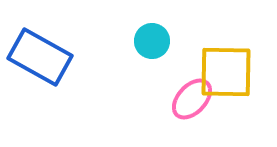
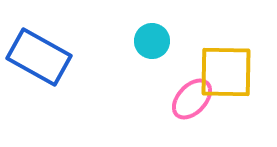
blue rectangle: moved 1 px left
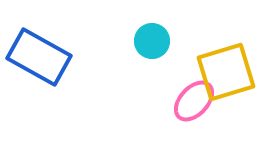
yellow square: rotated 18 degrees counterclockwise
pink ellipse: moved 2 px right, 2 px down
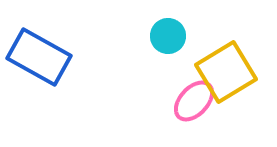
cyan circle: moved 16 px right, 5 px up
yellow square: rotated 14 degrees counterclockwise
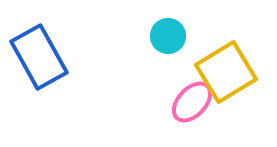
blue rectangle: rotated 32 degrees clockwise
pink ellipse: moved 2 px left, 1 px down
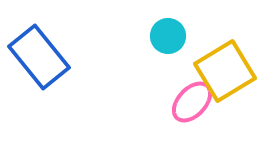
blue rectangle: rotated 10 degrees counterclockwise
yellow square: moved 1 px left, 1 px up
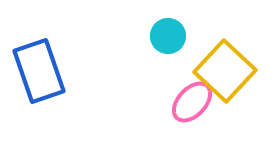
blue rectangle: moved 14 px down; rotated 20 degrees clockwise
yellow square: rotated 16 degrees counterclockwise
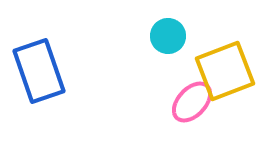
yellow square: rotated 26 degrees clockwise
